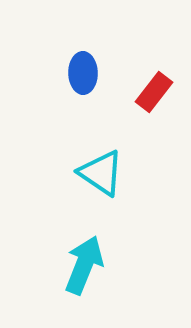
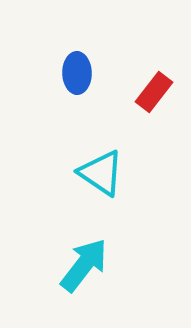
blue ellipse: moved 6 px left
cyan arrow: rotated 16 degrees clockwise
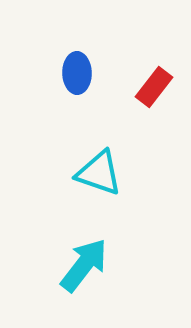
red rectangle: moved 5 px up
cyan triangle: moved 2 px left; rotated 15 degrees counterclockwise
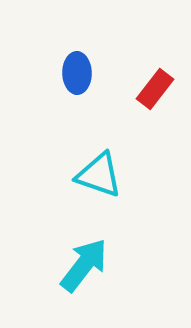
red rectangle: moved 1 px right, 2 px down
cyan triangle: moved 2 px down
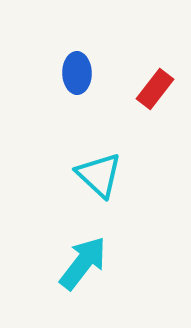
cyan triangle: rotated 24 degrees clockwise
cyan arrow: moved 1 px left, 2 px up
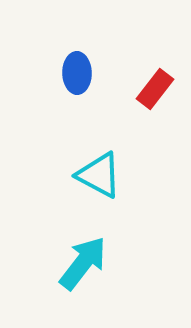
cyan triangle: rotated 15 degrees counterclockwise
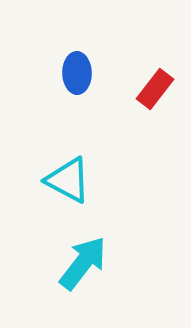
cyan triangle: moved 31 px left, 5 px down
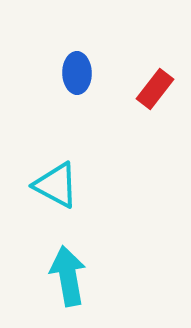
cyan triangle: moved 12 px left, 5 px down
cyan arrow: moved 15 px left, 13 px down; rotated 48 degrees counterclockwise
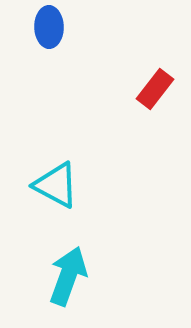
blue ellipse: moved 28 px left, 46 px up
cyan arrow: rotated 30 degrees clockwise
